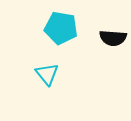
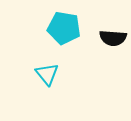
cyan pentagon: moved 3 px right
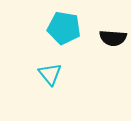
cyan triangle: moved 3 px right
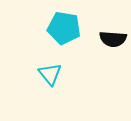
black semicircle: moved 1 px down
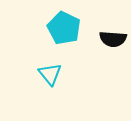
cyan pentagon: rotated 16 degrees clockwise
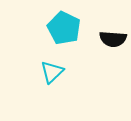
cyan triangle: moved 2 px right, 2 px up; rotated 25 degrees clockwise
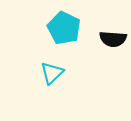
cyan triangle: moved 1 px down
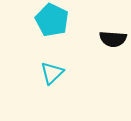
cyan pentagon: moved 12 px left, 8 px up
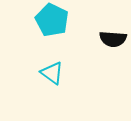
cyan triangle: rotated 40 degrees counterclockwise
